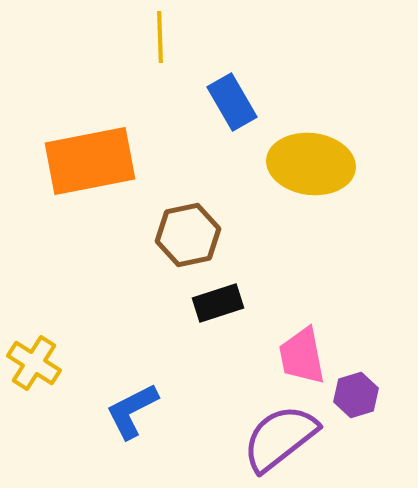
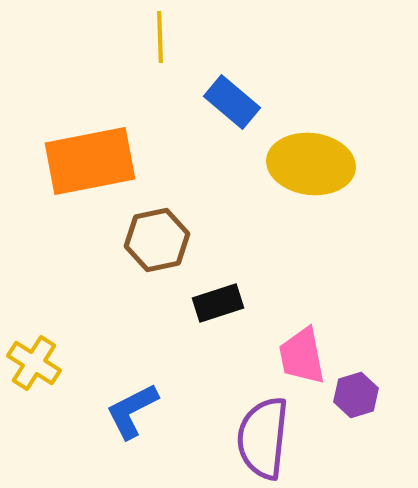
blue rectangle: rotated 20 degrees counterclockwise
brown hexagon: moved 31 px left, 5 px down
purple semicircle: moved 17 px left; rotated 46 degrees counterclockwise
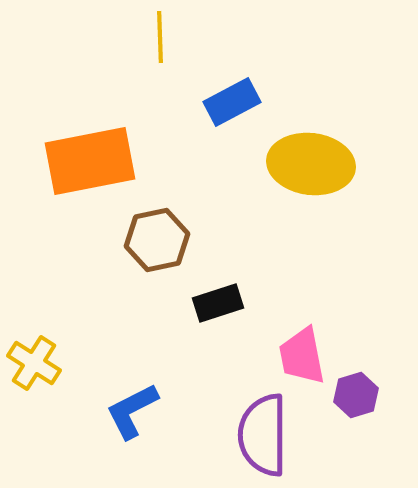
blue rectangle: rotated 68 degrees counterclockwise
purple semicircle: moved 3 px up; rotated 6 degrees counterclockwise
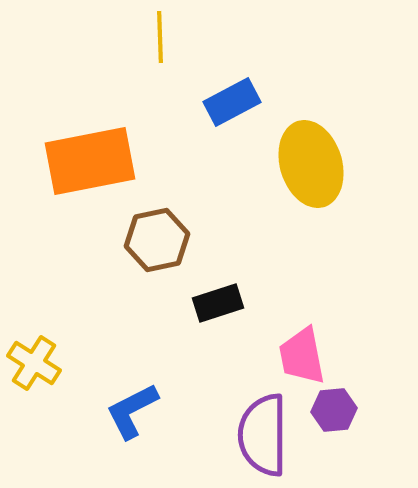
yellow ellipse: rotated 66 degrees clockwise
purple hexagon: moved 22 px left, 15 px down; rotated 12 degrees clockwise
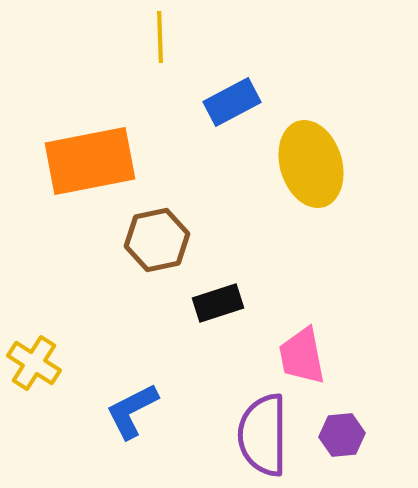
purple hexagon: moved 8 px right, 25 px down
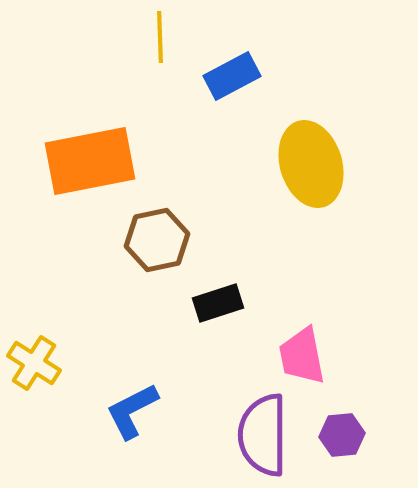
blue rectangle: moved 26 px up
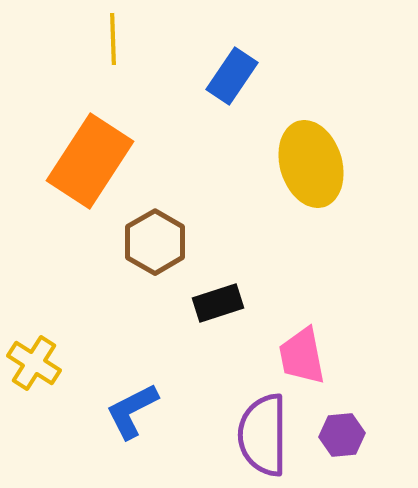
yellow line: moved 47 px left, 2 px down
blue rectangle: rotated 28 degrees counterclockwise
orange rectangle: rotated 46 degrees counterclockwise
brown hexagon: moved 2 px left, 2 px down; rotated 18 degrees counterclockwise
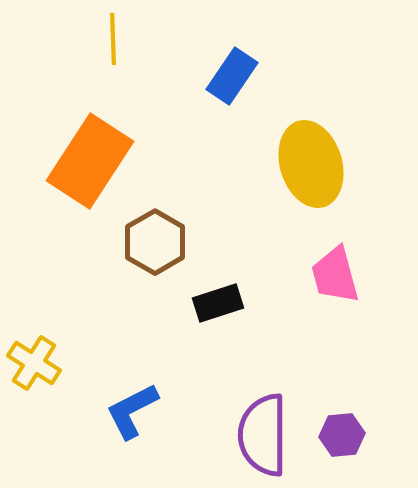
pink trapezoid: moved 33 px right, 81 px up; rotated 4 degrees counterclockwise
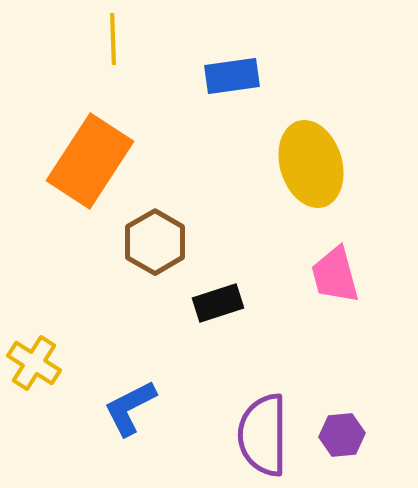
blue rectangle: rotated 48 degrees clockwise
blue L-shape: moved 2 px left, 3 px up
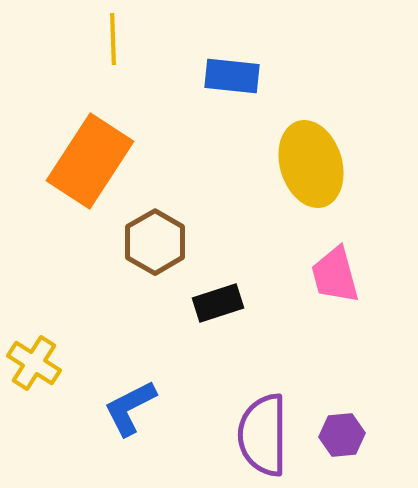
blue rectangle: rotated 14 degrees clockwise
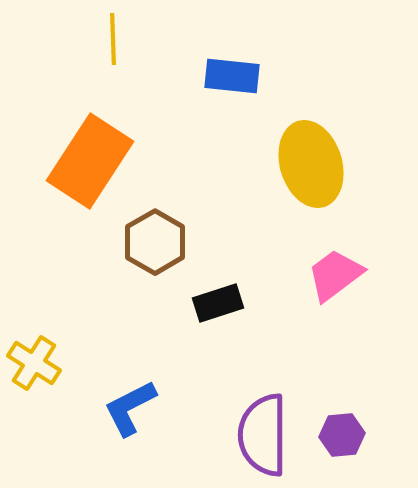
pink trapezoid: rotated 68 degrees clockwise
